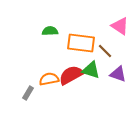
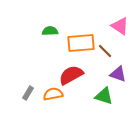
orange rectangle: rotated 12 degrees counterclockwise
green triangle: moved 13 px right, 26 px down
orange semicircle: moved 4 px right, 15 px down
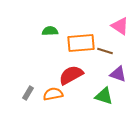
brown line: rotated 28 degrees counterclockwise
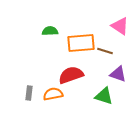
red semicircle: rotated 10 degrees clockwise
gray rectangle: moved 1 px right; rotated 24 degrees counterclockwise
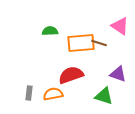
brown line: moved 6 px left, 8 px up
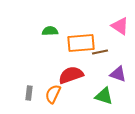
brown line: moved 1 px right, 9 px down; rotated 28 degrees counterclockwise
orange semicircle: rotated 54 degrees counterclockwise
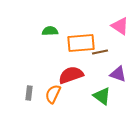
green triangle: moved 2 px left; rotated 18 degrees clockwise
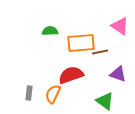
green triangle: moved 3 px right, 5 px down
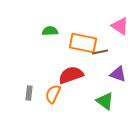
orange rectangle: moved 2 px right; rotated 16 degrees clockwise
